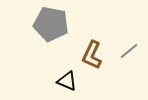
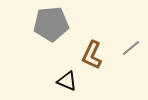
gray pentagon: rotated 16 degrees counterclockwise
gray line: moved 2 px right, 3 px up
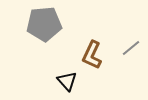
gray pentagon: moved 7 px left
black triangle: rotated 25 degrees clockwise
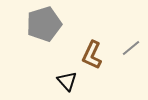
gray pentagon: rotated 12 degrees counterclockwise
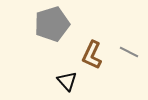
gray pentagon: moved 8 px right
gray line: moved 2 px left, 4 px down; rotated 66 degrees clockwise
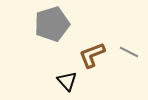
brown L-shape: rotated 44 degrees clockwise
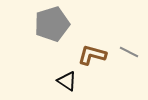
brown L-shape: rotated 36 degrees clockwise
black triangle: rotated 15 degrees counterclockwise
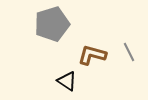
gray line: rotated 36 degrees clockwise
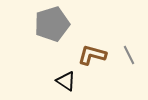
gray line: moved 3 px down
black triangle: moved 1 px left
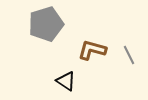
gray pentagon: moved 6 px left
brown L-shape: moved 5 px up
